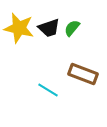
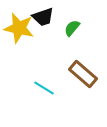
black trapezoid: moved 6 px left, 11 px up
brown rectangle: rotated 20 degrees clockwise
cyan line: moved 4 px left, 2 px up
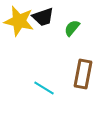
yellow star: moved 7 px up
brown rectangle: rotated 60 degrees clockwise
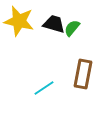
black trapezoid: moved 11 px right, 7 px down; rotated 145 degrees counterclockwise
cyan line: rotated 65 degrees counterclockwise
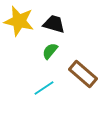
green semicircle: moved 22 px left, 23 px down
brown rectangle: rotated 60 degrees counterclockwise
